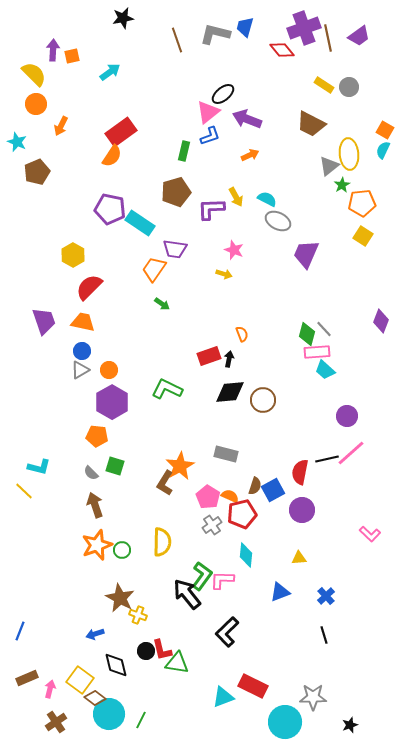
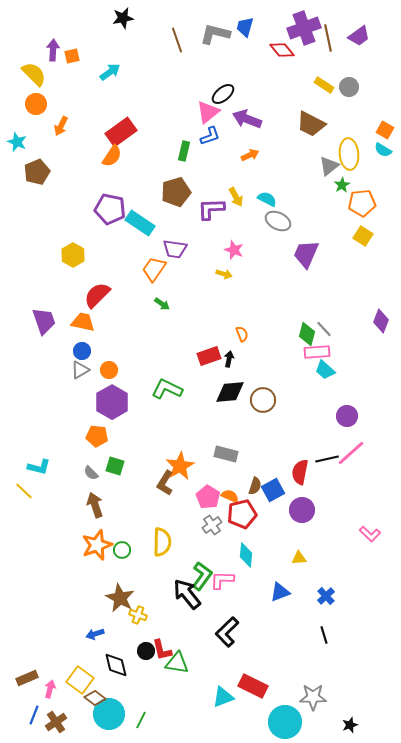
cyan semicircle at (383, 150): rotated 84 degrees counterclockwise
red semicircle at (89, 287): moved 8 px right, 8 px down
blue line at (20, 631): moved 14 px right, 84 px down
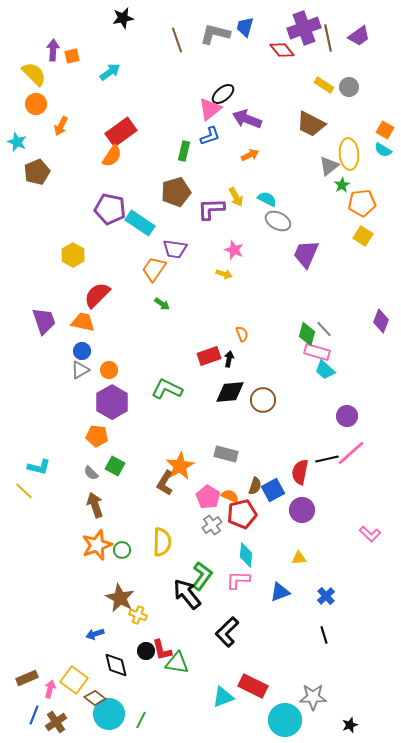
pink triangle at (208, 112): moved 2 px right, 3 px up
pink rectangle at (317, 352): rotated 20 degrees clockwise
green square at (115, 466): rotated 12 degrees clockwise
pink L-shape at (222, 580): moved 16 px right
yellow square at (80, 680): moved 6 px left
cyan circle at (285, 722): moved 2 px up
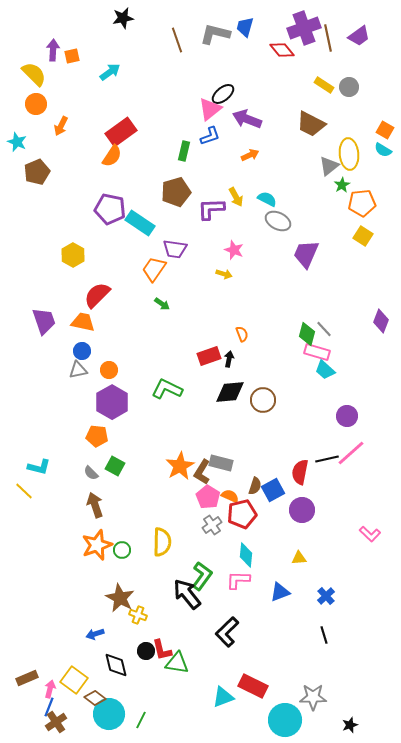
gray triangle at (80, 370): moved 2 px left; rotated 18 degrees clockwise
gray rectangle at (226, 454): moved 5 px left, 9 px down
brown L-shape at (165, 483): moved 37 px right, 11 px up
blue line at (34, 715): moved 15 px right, 8 px up
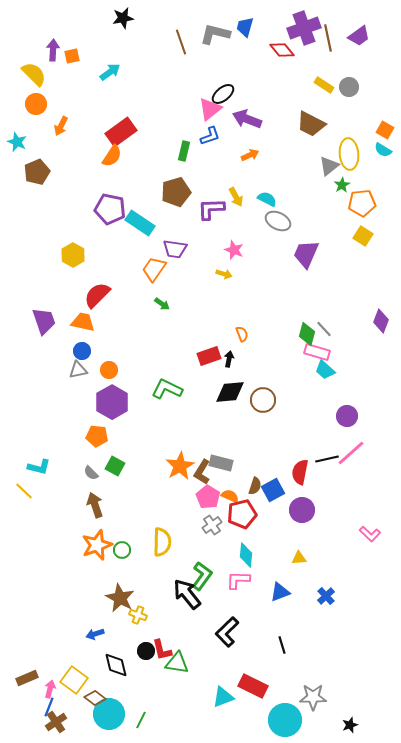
brown line at (177, 40): moved 4 px right, 2 px down
black line at (324, 635): moved 42 px left, 10 px down
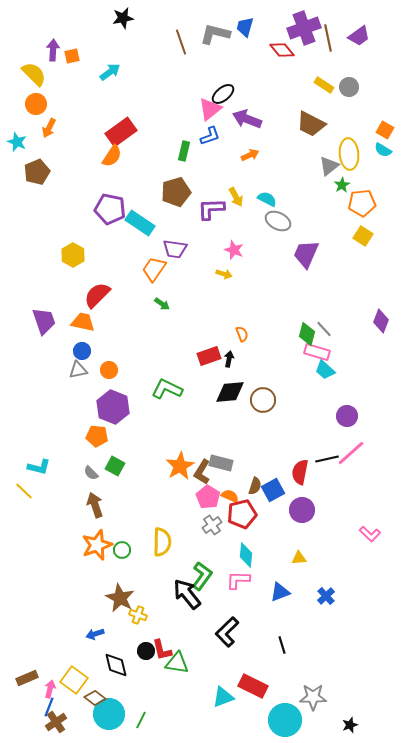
orange arrow at (61, 126): moved 12 px left, 2 px down
purple hexagon at (112, 402): moved 1 px right, 5 px down; rotated 8 degrees counterclockwise
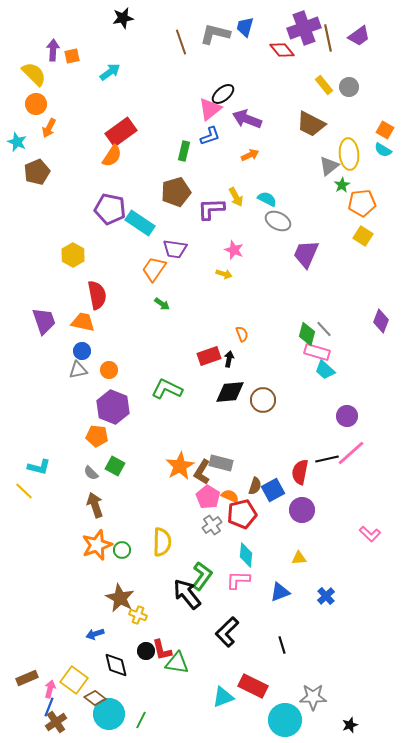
yellow rectangle at (324, 85): rotated 18 degrees clockwise
red semicircle at (97, 295): rotated 124 degrees clockwise
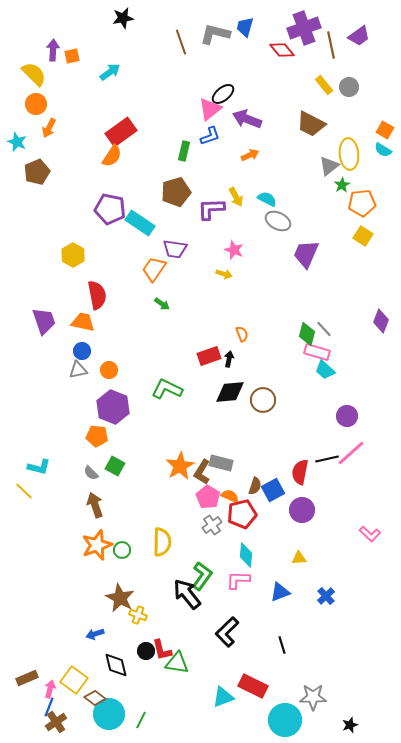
brown line at (328, 38): moved 3 px right, 7 px down
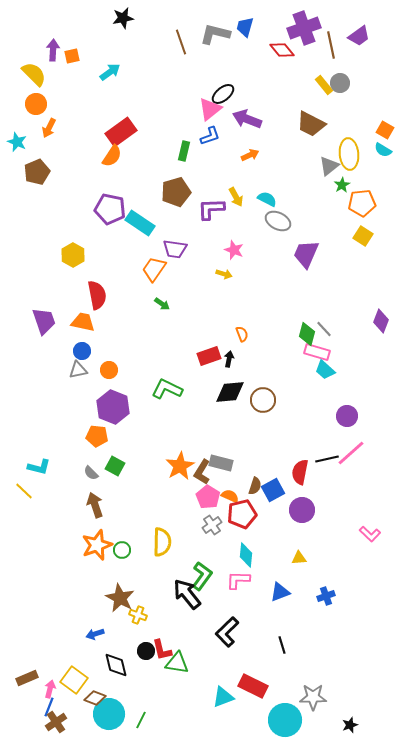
gray circle at (349, 87): moved 9 px left, 4 px up
blue cross at (326, 596): rotated 24 degrees clockwise
brown diamond at (95, 698): rotated 15 degrees counterclockwise
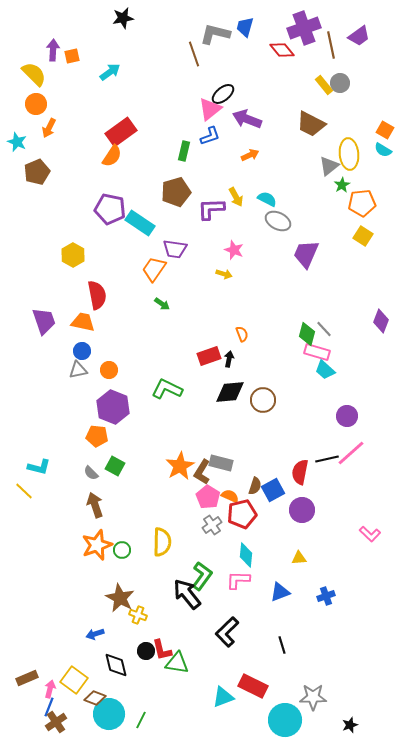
brown line at (181, 42): moved 13 px right, 12 px down
